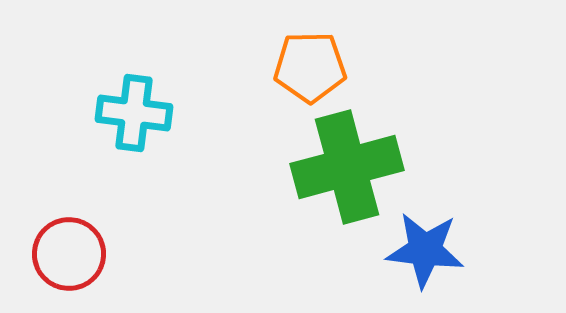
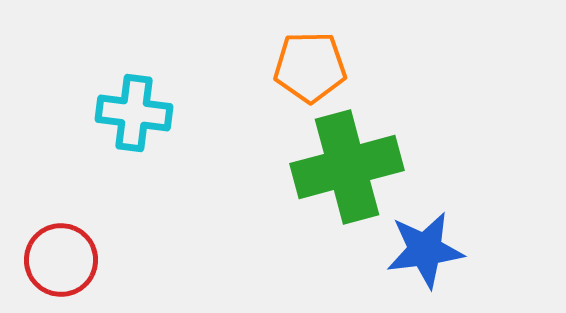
blue star: rotated 14 degrees counterclockwise
red circle: moved 8 px left, 6 px down
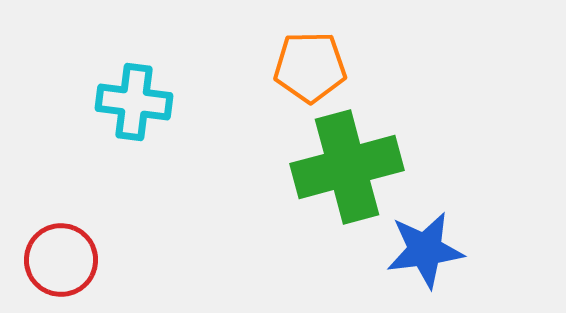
cyan cross: moved 11 px up
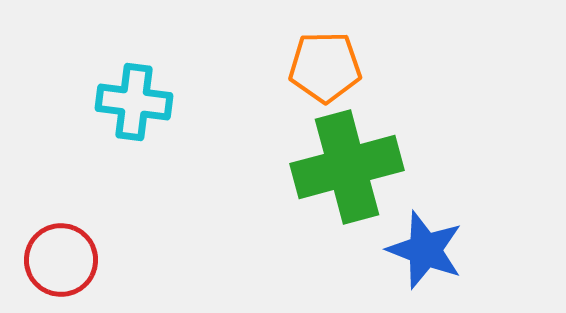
orange pentagon: moved 15 px right
blue star: rotated 28 degrees clockwise
